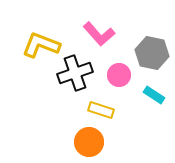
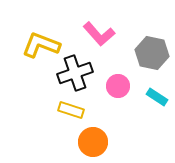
pink circle: moved 1 px left, 11 px down
cyan rectangle: moved 3 px right, 2 px down
yellow rectangle: moved 30 px left
orange circle: moved 4 px right
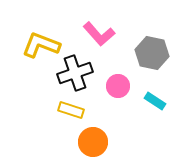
cyan rectangle: moved 2 px left, 4 px down
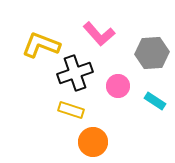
gray hexagon: rotated 16 degrees counterclockwise
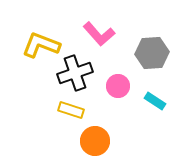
orange circle: moved 2 px right, 1 px up
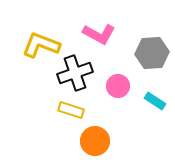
pink L-shape: rotated 20 degrees counterclockwise
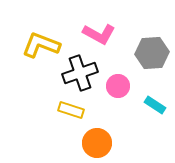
black cross: moved 5 px right
cyan rectangle: moved 4 px down
orange circle: moved 2 px right, 2 px down
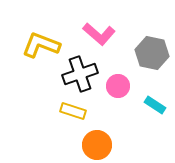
pink L-shape: rotated 12 degrees clockwise
gray hexagon: rotated 16 degrees clockwise
black cross: moved 1 px down
yellow rectangle: moved 2 px right, 1 px down
orange circle: moved 2 px down
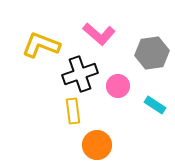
gray hexagon: rotated 20 degrees counterclockwise
yellow rectangle: rotated 65 degrees clockwise
